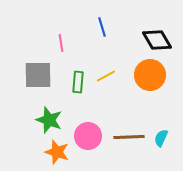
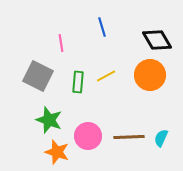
gray square: moved 1 px down; rotated 28 degrees clockwise
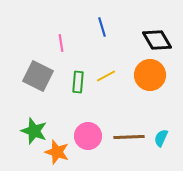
green star: moved 15 px left, 11 px down
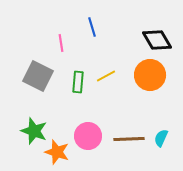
blue line: moved 10 px left
brown line: moved 2 px down
